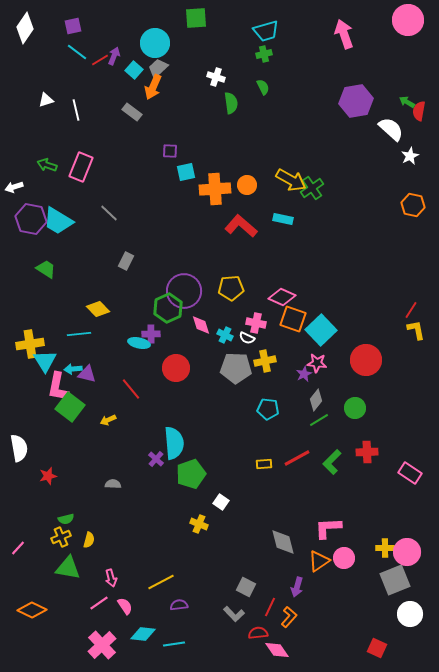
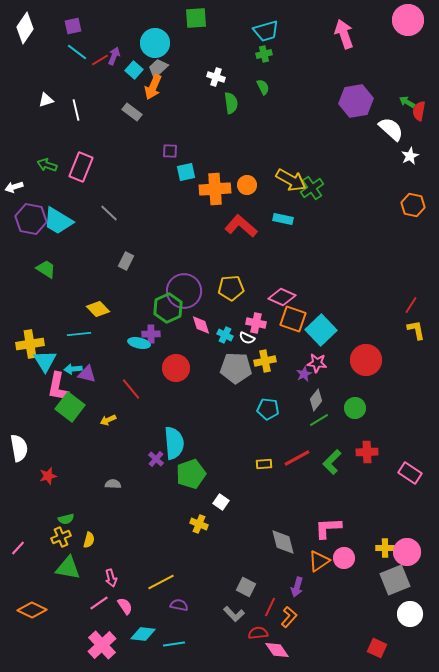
red line at (411, 310): moved 5 px up
purple semicircle at (179, 605): rotated 18 degrees clockwise
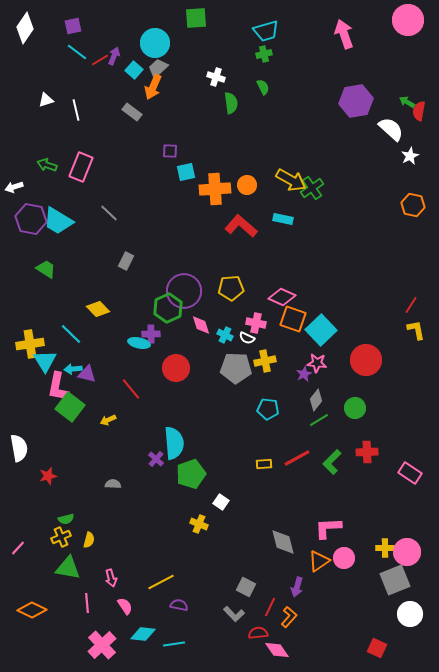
cyan line at (79, 334): moved 8 px left; rotated 50 degrees clockwise
pink line at (99, 603): moved 12 px left; rotated 60 degrees counterclockwise
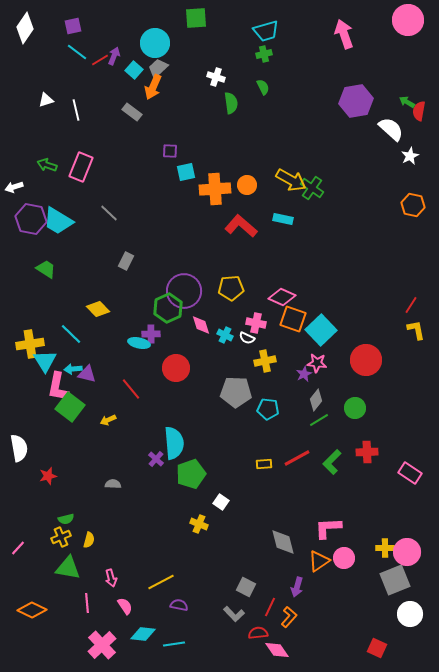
green cross at (312, 188): rotated 20 degrees counterclockwise
gray pentagon at (236, 368): moved 24 px down
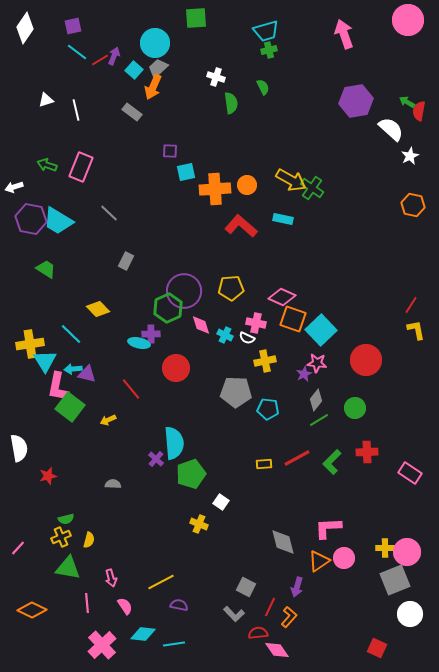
green cross at (264, 54): moved 5 px right, 4 px up
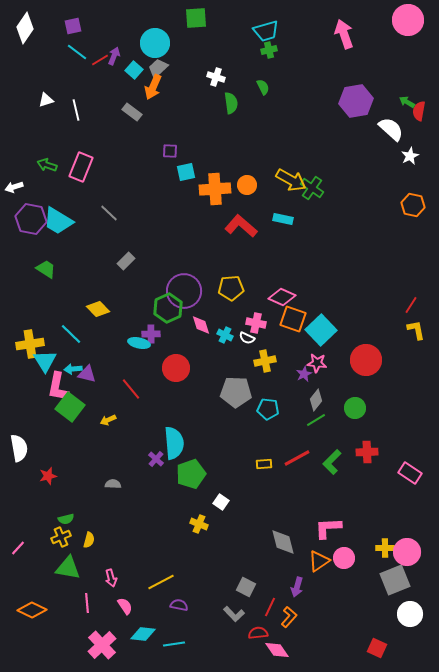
gray rectangle at (126, 261): rotated 18 degrees clockwise
green line at (319, 420): moved 3 px left
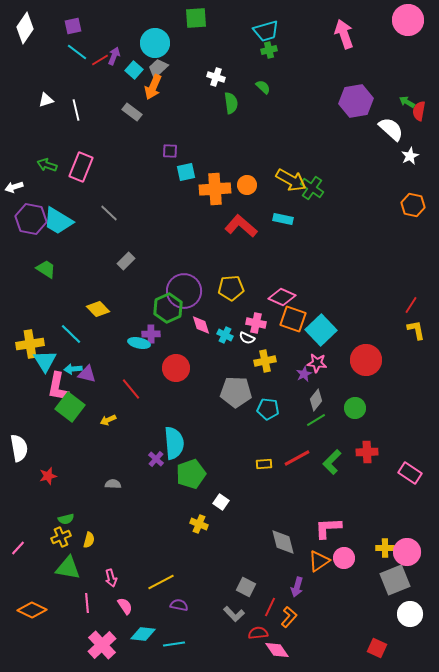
green semicircle at (263, 87): rotated 21 degrees counterclockwise
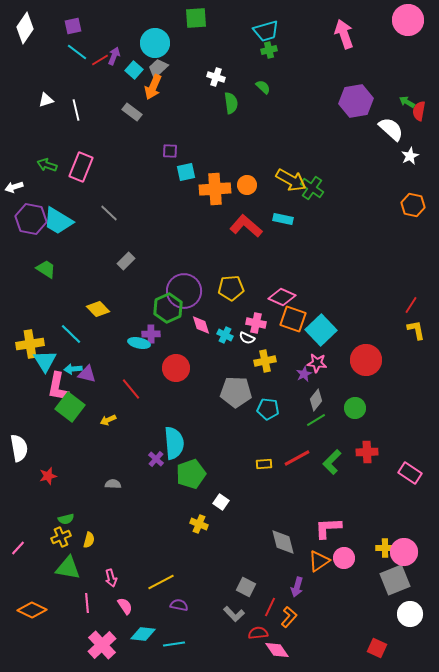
red L-shape at (241, 226): moved 5 px right
pink circle at (407, 552): moved 3 px left
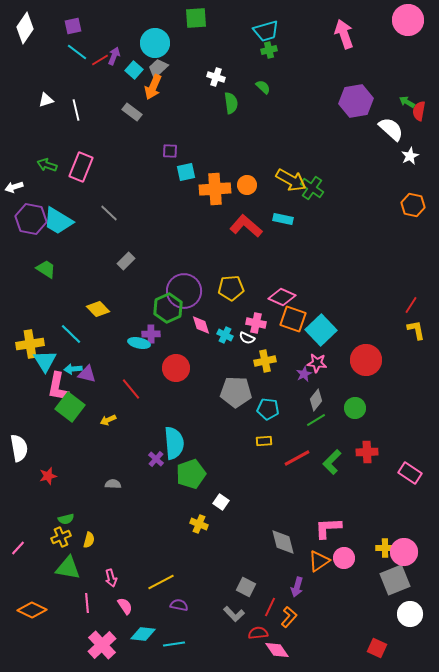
yellow rectangle at (264, 464): moved 23 px up
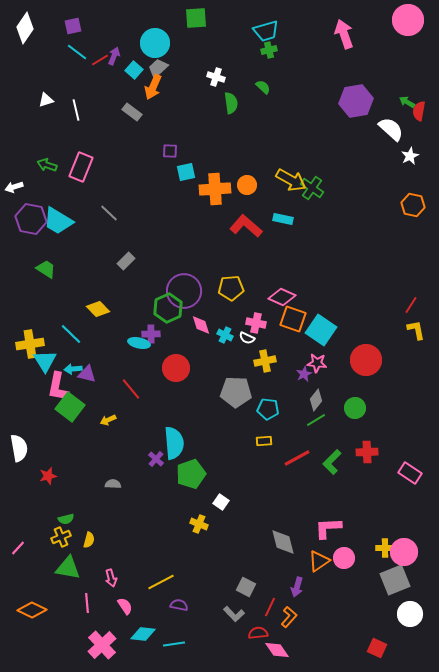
cyan square at (321, 330): rotated 12 degrees counterclockwise
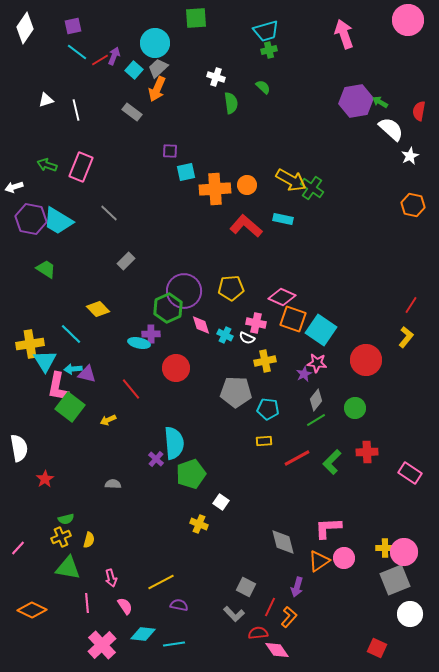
orange arrow at (153, 87): moved 4 px right, 2 px down
green arrow at (407, 102): moved 27 px left
yellow L-shape at (416, 330): moved 10 px left, 7 px down; rotated 50 degrees clockwise
red star at (48, 476): moved 3 px left, 3 px down; rotated 18 degrees counterclockwise
